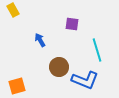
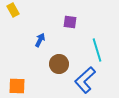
purple square: moved 2 px left, 2 px up
blue arrow: rotated 56 degrees clockwise
brown circle: moved 3 px up
blue L-shape: rotated 116 degrees clockwise
orange square: rotated 18 degrees clockwise
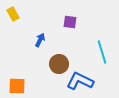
yellow rectangle: moved 4 px down
cyan line: moved 5 px right, 2 px down
blue L-shape: moved 5 px left, 1 px down; rotated 68 degrees clockwise
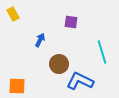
purple square: moved 1 px right
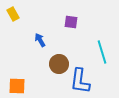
blue arrow: rotated 56 degrees counterclockwise
blue L-shape: rotated 108 degrees counterclockwise
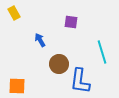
yellow rectangle: moved 1 px right, 1 px up
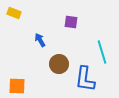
yellow rectangle: rotated 40 degrees counterclockwise
blue L-shape: moved 5 px right, 2 px up
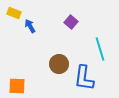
purple square: rotated 32 degrees clockwise
blue arrow: moved 10 px left, 14 px up
cyan line: moved 2 px left, 3 px up
blue L-shape: moved 1 px left, 1 px up
